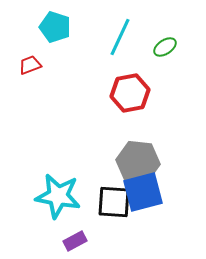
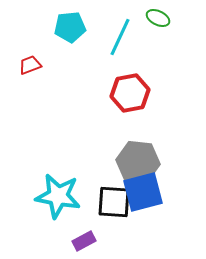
cyan pentagon: moved 15 px right; rotated 24 degrees counterclockwise
green ellipse: moved 7 px left, 29 px up; rotated 60 degrees clockwise
purple rectangle: moved 9 px right
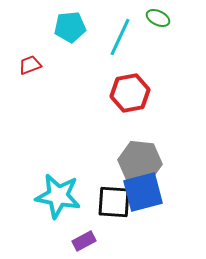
gray hexagon: moved 2 px right
